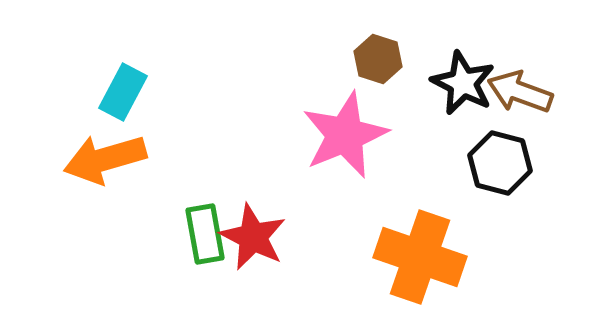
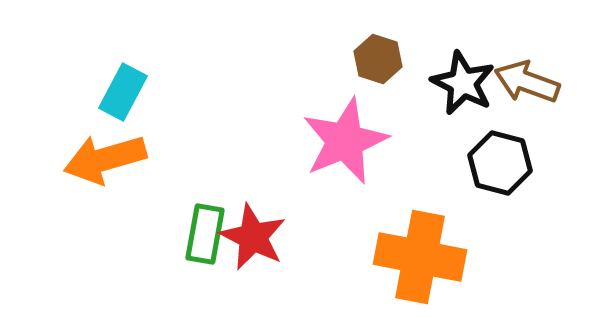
brown arrow: moved 7 px right, 10 px up
pink star: moved 6 px down
green rectangle: rotated 20 degrees clockwise
orange cross: rotated 8 degrees counterclockwise
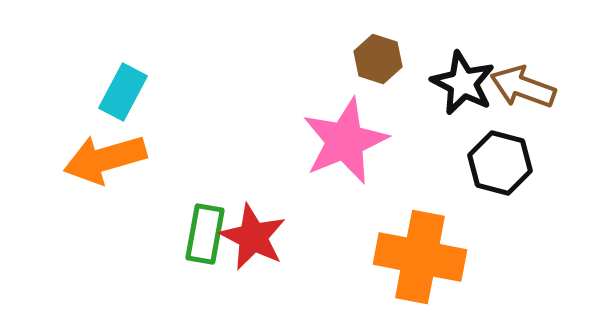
brown arrow: moved 4 px left, 5 px down
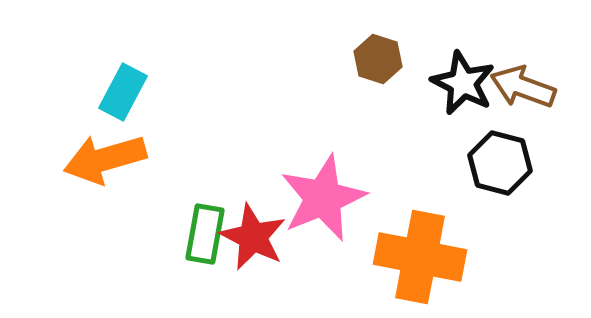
pink star: moved 22 px left, 57 px down
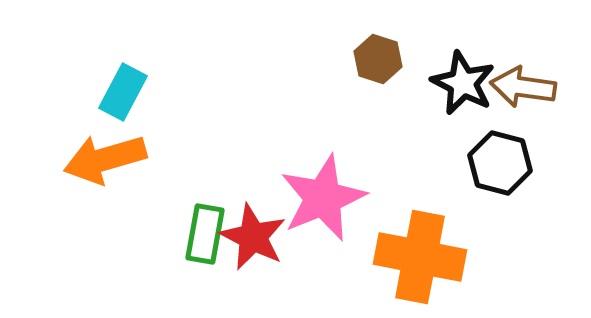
brown arrow: rotated 12 degrees counterclockwise
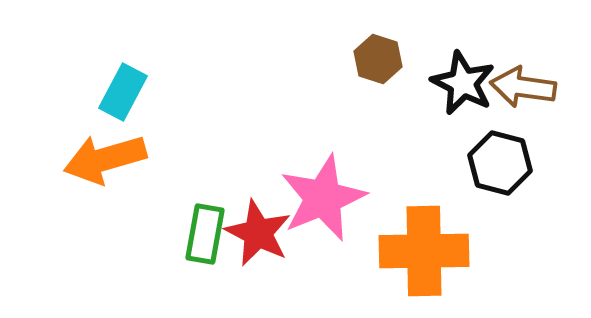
red star: moved 5 px right, 4 px up
orange cross: moved 4 px right, 6 px up; rotated 12 degrees counterclockwise
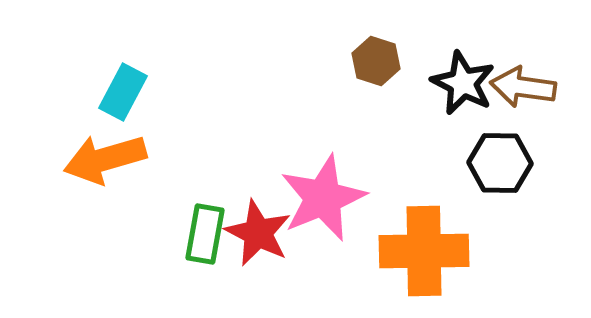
brown hexagon: moved 2 px left, 2 px down
black hexagon: rotated 14 degrees counterclockwise
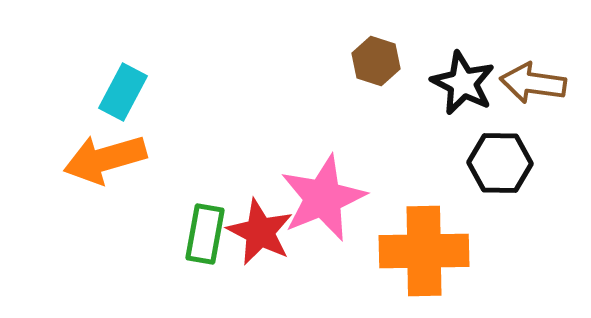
brown arrow: moved 10 px right, 4 px up
red star: moved 2 px right, 1 px up
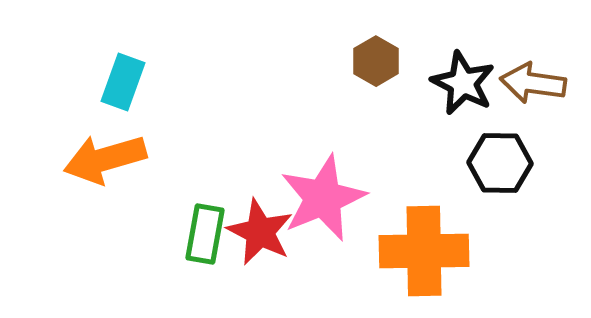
brown hexagon: rotated 12 degrees clockwise
cyan rectangle: moved 10 px up; rotated 8 degrees counterclockwise
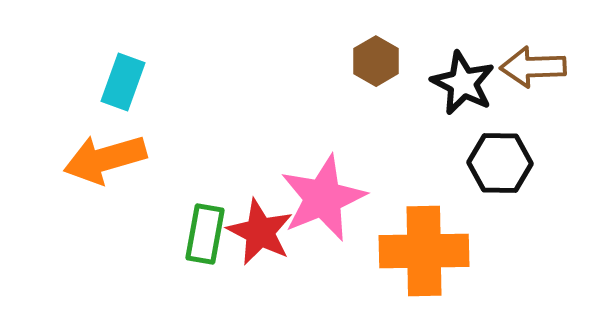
brown arrow: moved 16 px up; rotated 10 degrees counterclockwise
